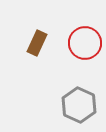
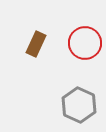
brown rectangle: moved 1 px left, 1 px down
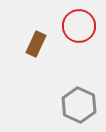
red circle: moved 6 px left, 17 px up
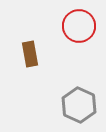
brown rectangle: moved 6 px left, 10 px down; rotated 35 degrees counterclockwise
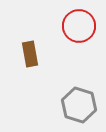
gray hexagon: rotated 8 degrees counterclockwise
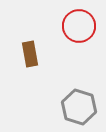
gray hexagon: moved 2 px down
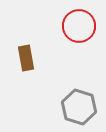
brown rectangle: moved 4 px left, 4 px down
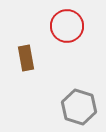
red circle: moved 12 px left
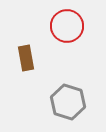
gray hexagon: moved 11 px left, 5 px up
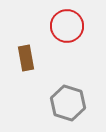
gray hexagon: moved 1 px down
